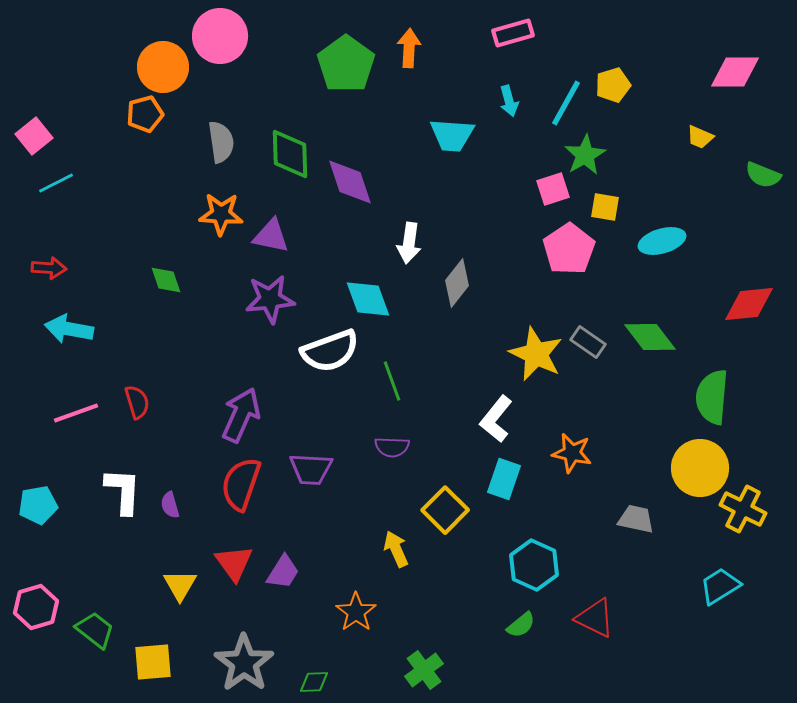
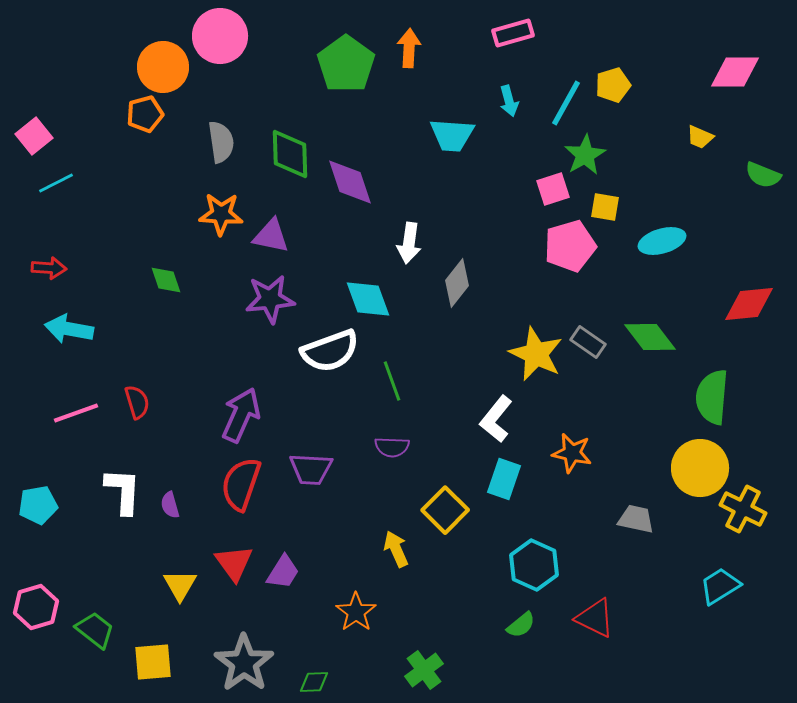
pink pentagon at (569, 249): moved 1 px right, 3 px up; rotated 18 degrees clockwise
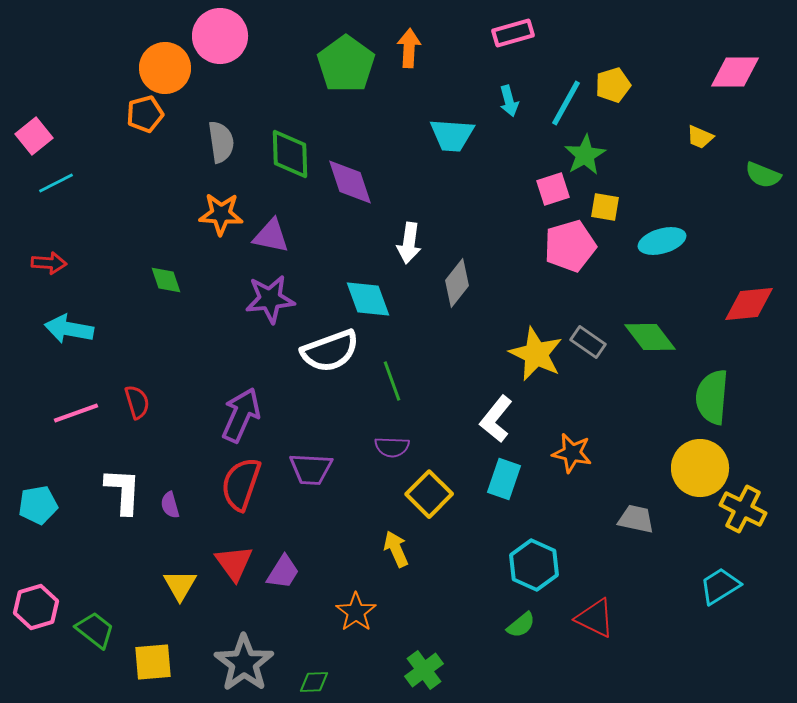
orange circle at (163, 67): moved 2 px right, 1 px down
red arrow at (49, 268): moved 5 px up
yellow square at (445, 510): moved 16 px left, 16 px up
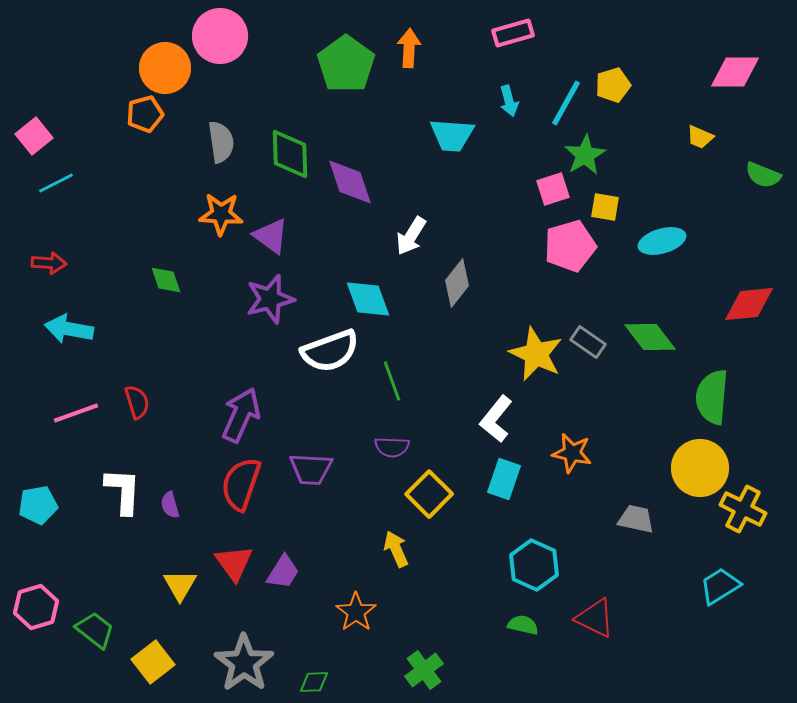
purple triangle at (271, 236): rotated 24 degrees clockwise
white arrow at (409, 243): moved 2 px right, 7 px up; rotated 24 degrees clockwise
purple star at (270, 299): rotated 9 degrees counterclockwise
green semicircle at (521, 625): moved 2 px right; rotated 128 degrees counterclockwise
yellow square at (153, 662): rotated 33 degrees counterclockwise
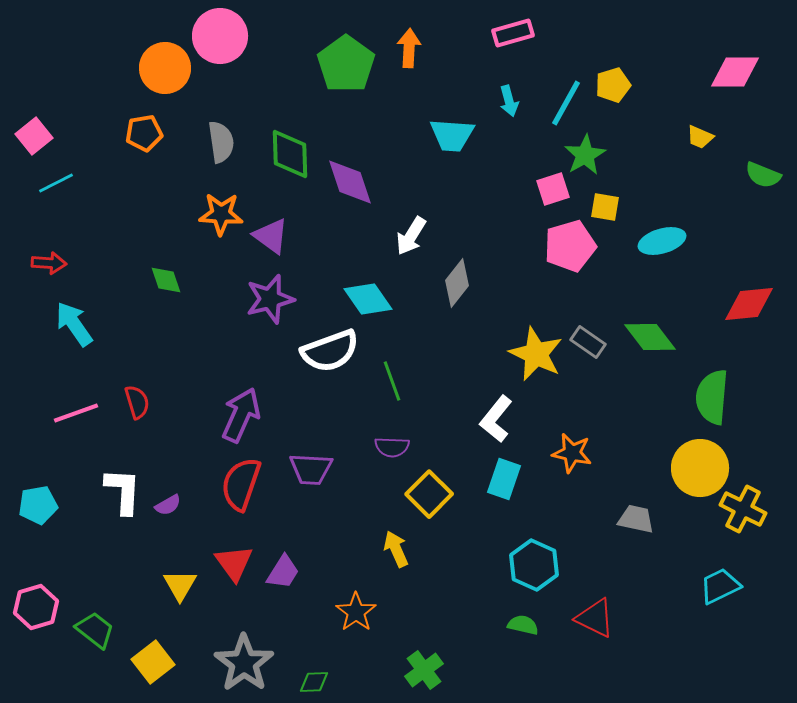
orange pentagon at (145, 114): moved 1 px left, 19 px down; rotated 6 degrees clockwise
cyan diamond at (368, 299): rotated 15 degrees counterclockwise
cyan arrow at (69, 329): moved 5 px right, 5 px up; rotated 45 degrees clockwise
purple semicircle at (170, 505): moved 2 px left; rotated 104 degrees counterclockwise
cyan trapezoid at (720, 586): rotated 6 degrees clockwise
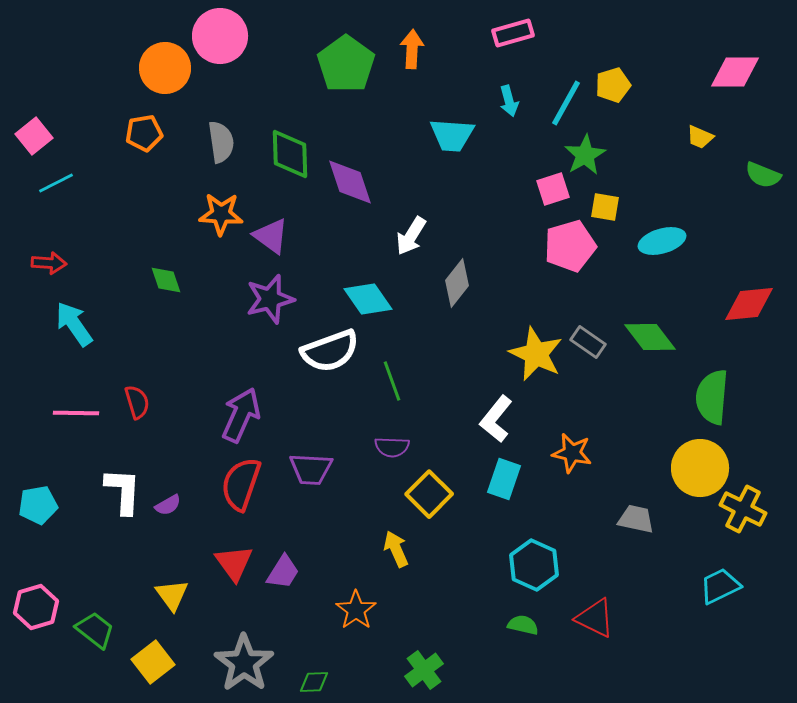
orange arrow at (409, 48): moved 3 px right, 1 px down
pink line at (76, 413): rotated 21 degrees clockwise
yellow triangle at (180, 585): moved 8 px left, 10 px down; rotated 6 degrees counterclockwise
orange star at (356, 612): moved 2 px up
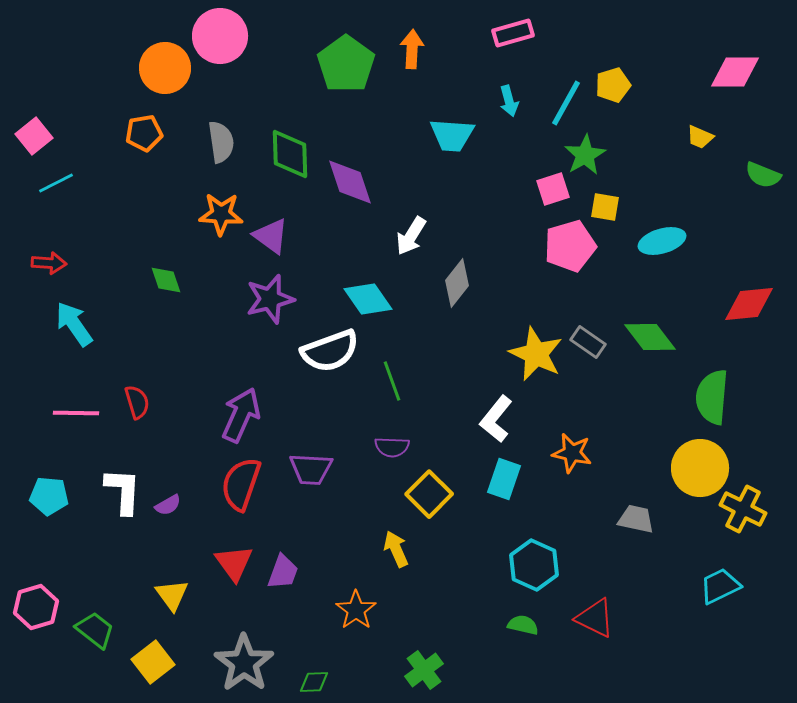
cyan pentagon at (38, 505): moved 11 px right, 9 px up; rotated 15 degrees clockwise
purple trapezoid at (283, 572): rotated 12 degrees counterclockwise
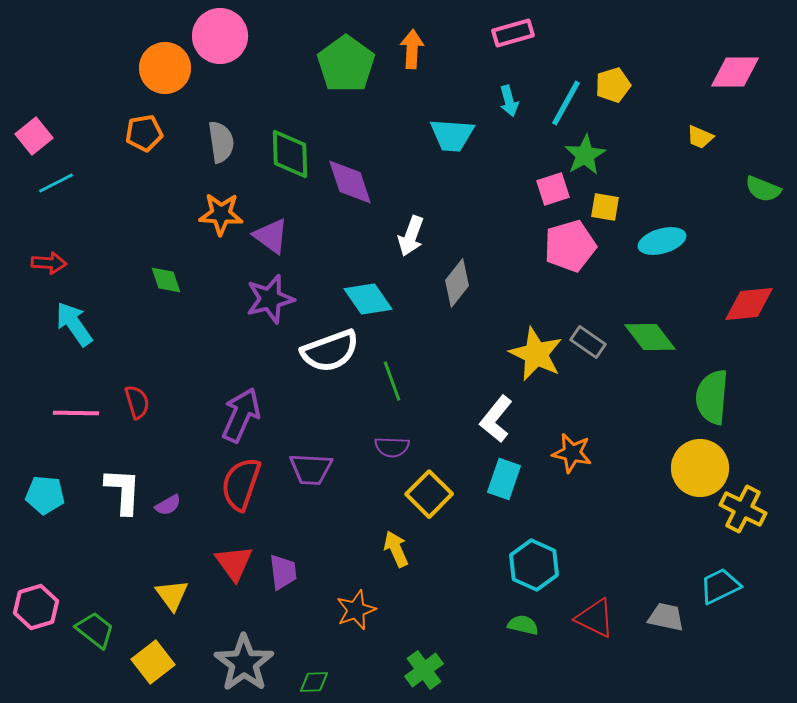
green semicircle at (763, 175): moved 14 px down
white arrow at (411, 236): rotated 12 degrees counterclockwise
cyan pentagon at (49, 496): moved 4 px left, 1 px up
gray trapezoid at (636, 519): moved 30 px right, 98 px down
purple trapezoid at (283, 572): rotated 27 degrees counterclockwise
orange star at (356, 610): rotated 15 degrees clockwise
